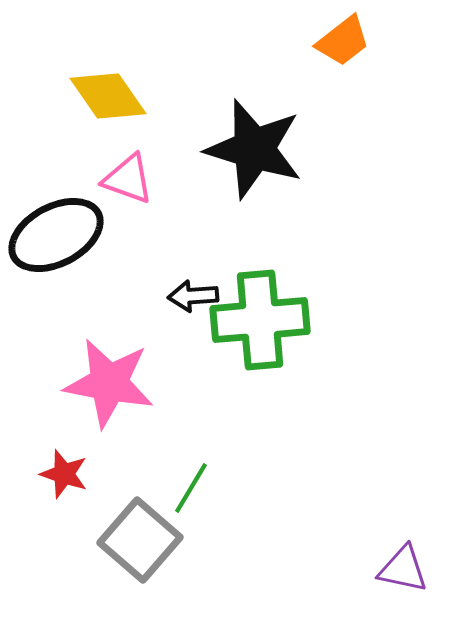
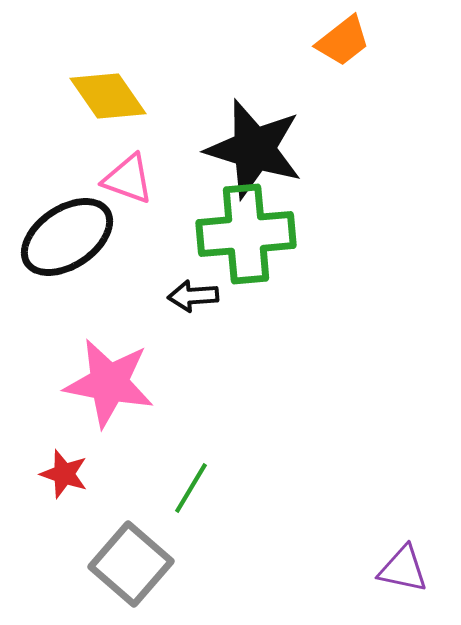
black ellipse: moved 11 px right, 2 px down; rotated 6 degrees counterclockwise
green cross: moved 14 px left, 86 px up
gray square: moved 9 px left, 24 px down
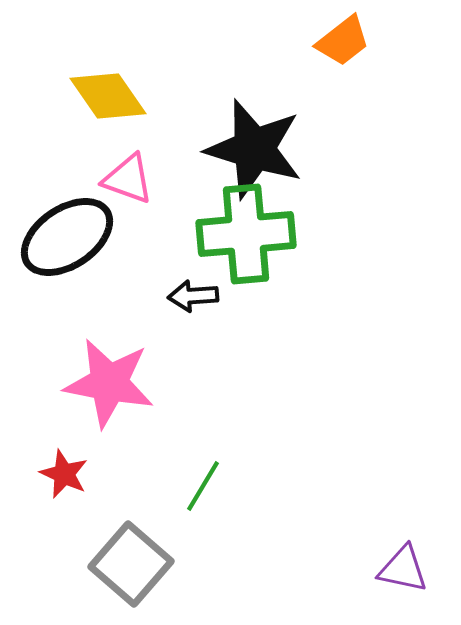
red star: rotated 6 degrees clockwise
green line: moved 12 px right, 2 px up
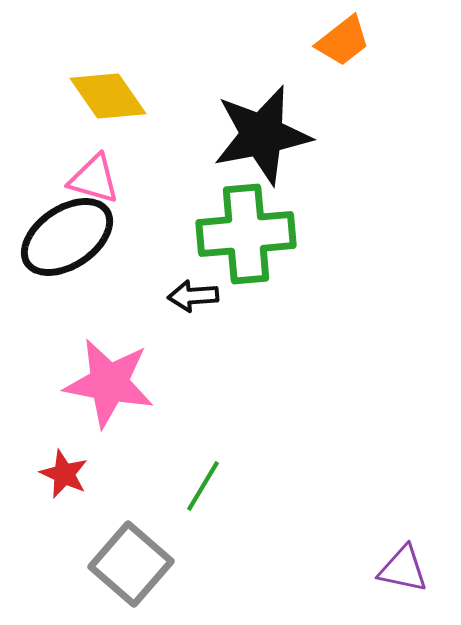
black star: moved 8 px right, 14 px up; rotated 28 degrees counterclockwise
pink triangle: moved 34 px left; rotated 4 degrees counterclockwise
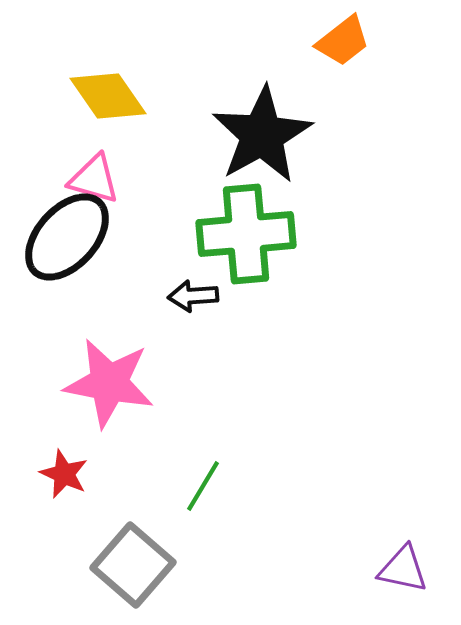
black star: rotated 18 degrees counterclockwise
black ellipse: rotated 14 degrees counterclockwise
gray square: moved 2 px right, 1 px down
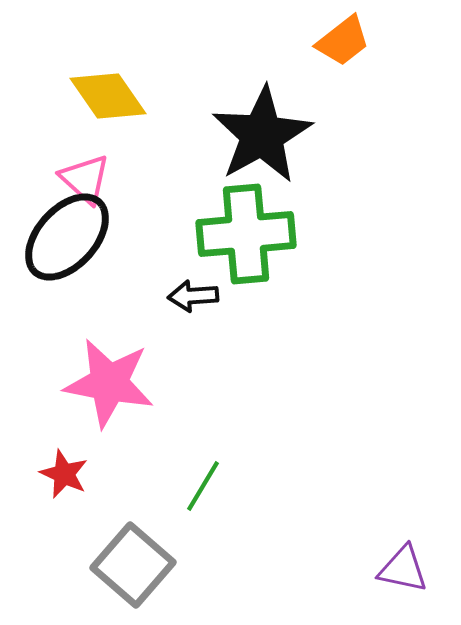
pink triangle: moved 9 px left; rotated 26 degrees clockwise
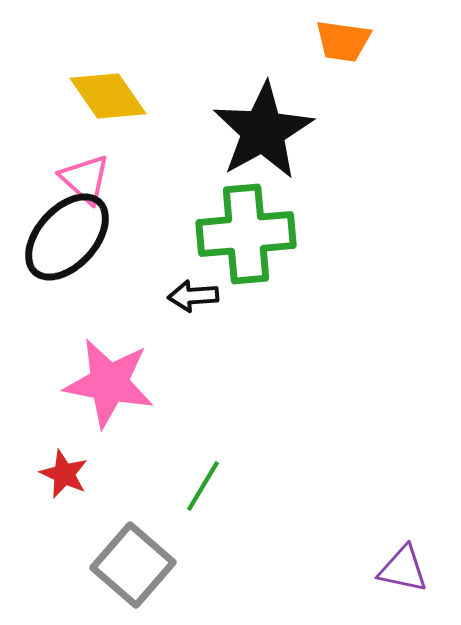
orange trapezoid: rotated 46 degrees clockwise
black star: moved 1 px right, 4 px up
